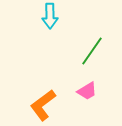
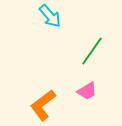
cyan arrow: rotated 40 degrees counterclockwise
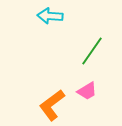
cyan arrow: rotated 135 degrees clockwise
orange L-shape: moved 9 px right
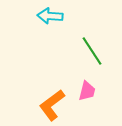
green line: rotated 68 degrees counterclockwise
pink trapezoid: rotated 45 degrees counterclockwise
